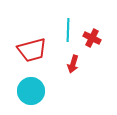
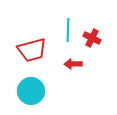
red arrow: rotated 72 degrees clockwise
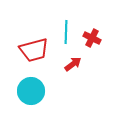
cyan line: moved 2 px left, 2 px down
red trapezoid: moved 2 px right
red arrow: rotated 144 degrees clockwise
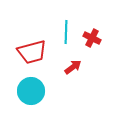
red trapezoid: moved 2 px left, 2 px down
red arrow: moved 3 px down
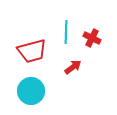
red trapezoid: moved 1 px up
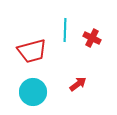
cyan line: moved 1 px left, 2 px up
red arrow: moved 5 px right, 17 px down
cyan circle: moved 2 px right, 1 px down
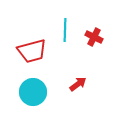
red cross: moved 2 px right, 1 px up
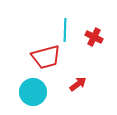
red trapezoid: moved 14 px right, 6 px down
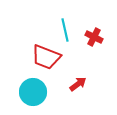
cyan line: rotated 15 degrees counterclockwise
red trapezoid: rotated 36 degrees clockwise
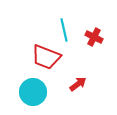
cyan line: moved 1 px left
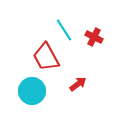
cyan line: rotated 20 degrees counterclockwise
red trapezoid: rotated 40 degrees clockwise
cyan circle: moved 1 px left, 1 px up
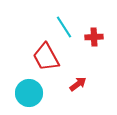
cyan line: moved 3 px up
red cross: rotated 30 degrees counterclockwise
cyan circle: moved 3 px left, 2 px down
